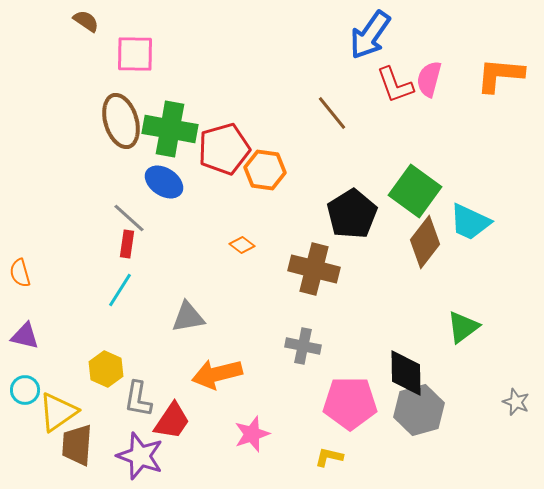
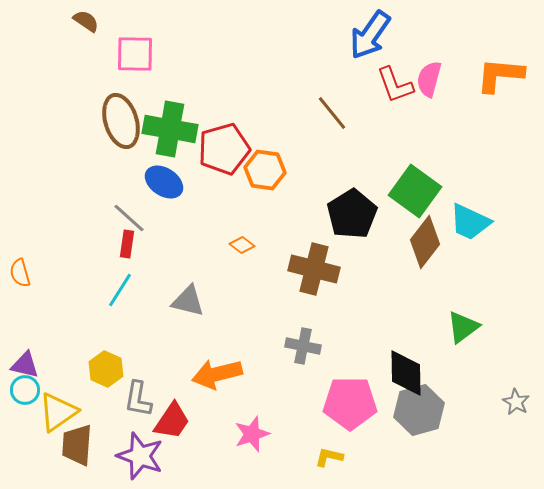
gray triangle: moved 16 px up; rotated 24 degrees clockwise
purple triangle: moved 29 px down
gray star: rotated 8 degrees clockwise
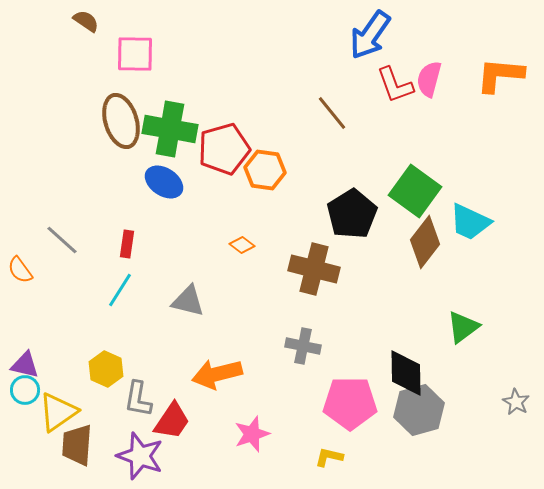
gray line: moved 67 px left, 22 px down
orange semicircle: moved 3 px up; rotated 20 degrees counterclockwise
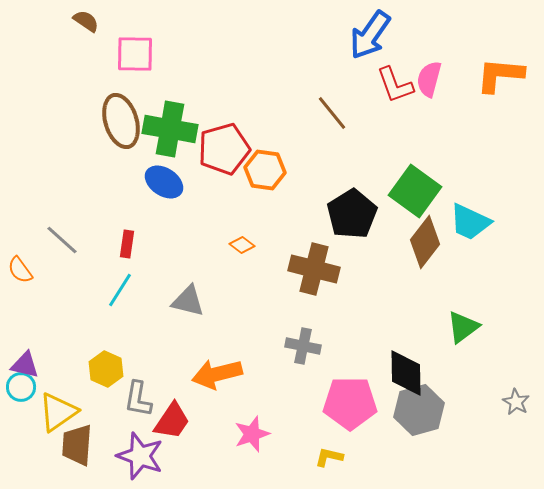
cyan circle: moved 4 px left, 3 px up
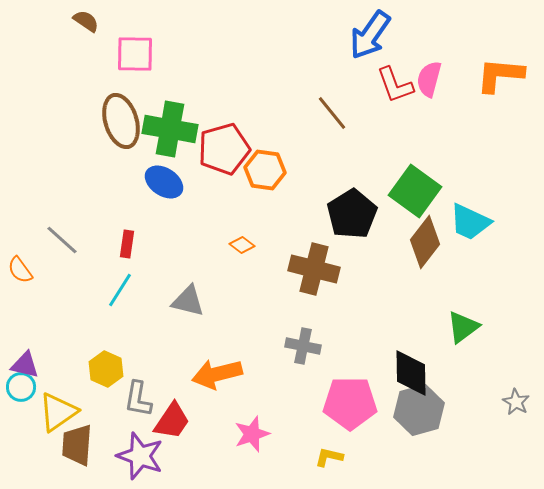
black diamond: moved 5 px right
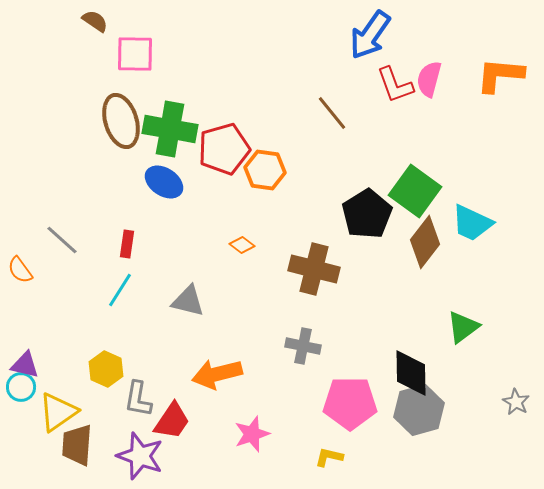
brown semicircle: moved 9 px right
black pentagon: moved 15 px right
cyan trapezoid: moved 2 px right, 1 px down
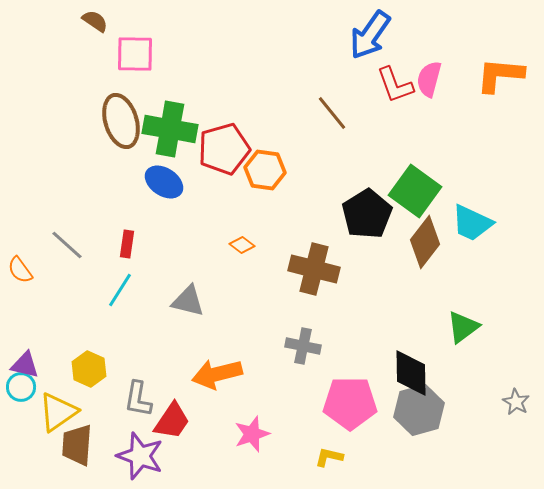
gray line: moved 5 px right, 5 px down
yellow hexagon: moved 17 px left
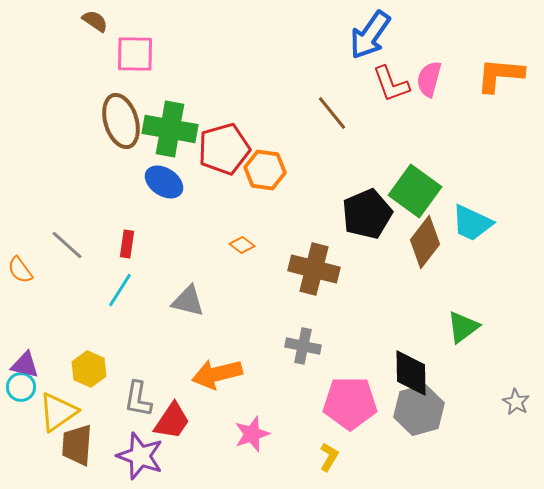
red L-shape: moved 4 px left, 1 px up
black pentagon: rotated 9 degrees clockwise
yellow L-shape: rotated 108 degrees clockwise
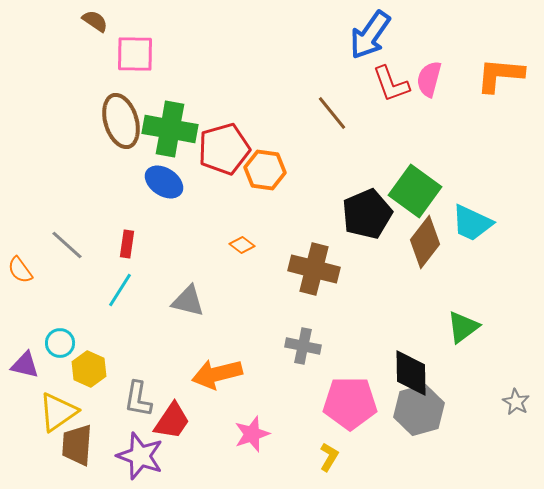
cyan circle: moved 39 px right, 44 px up
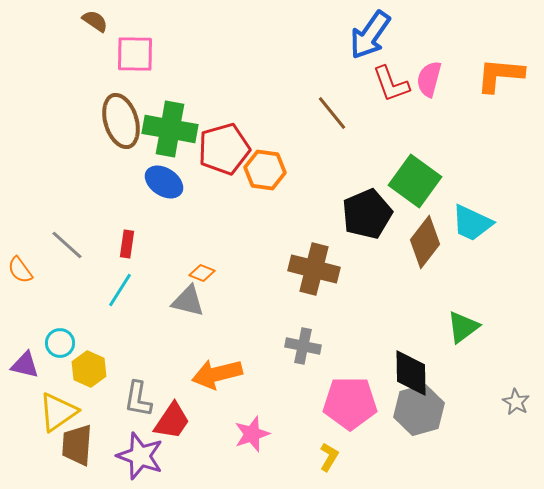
green square: moved 10 px up
orange diamond: moved 40 px left, 28 px down; rotated 15 degrees counterclockwise
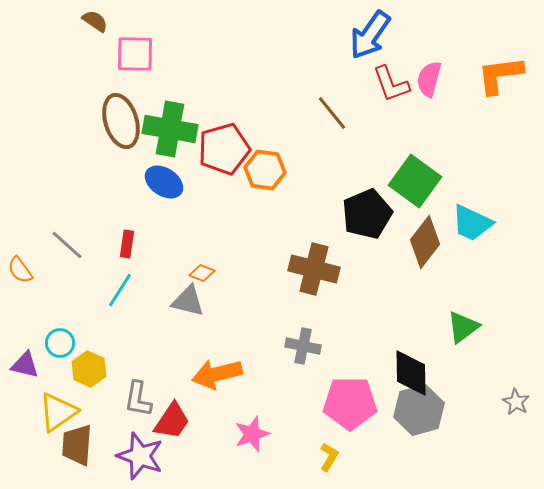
orange L-shape: rotated 12 degrees counterclockwise
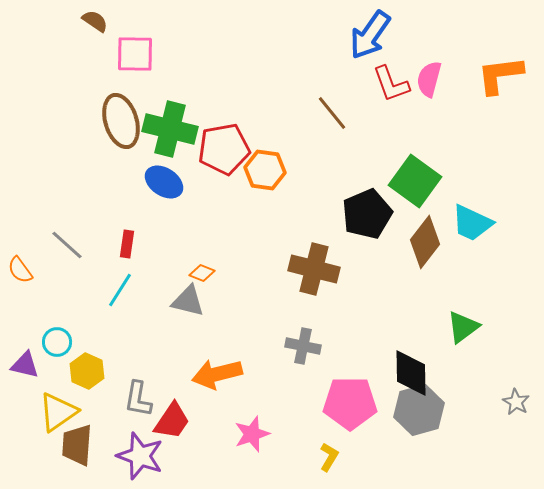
green cross: rotated 4 degrees clockwise
red pentagon: rotated 6 degrees clockwise
cyan circle: moved 3 px left, 1 px up
yellow hexagon: moved 2 px left, 2 px down
